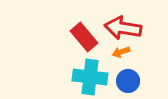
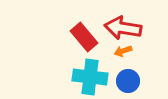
orange arrow: moved 2 px right, 1 px up
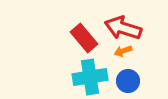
red arrow: rotated 9 degrees clockwise
red rectangle: moved 1 px down
cyan cross: rotated 16 degrees counterclockwise
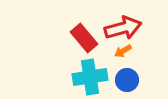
red arrow: rotated 147 degrees clockwise
orange arrow: rotated 12 degrees counterclockwise
blue circle: moved 1 px left, 1 px up
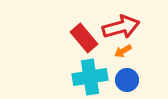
red arrow: moved 2 px left, 1 px up
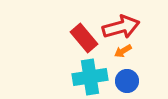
blue circle: moved 1 px down
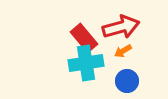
cyan cross: moved 4 px left, 14 px up
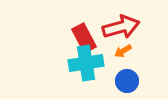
red rectangle: rotated 12 degrees clockwise
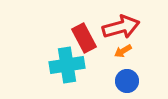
cyan cross: moved 19 px left, 2 px down
